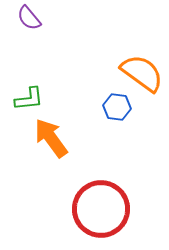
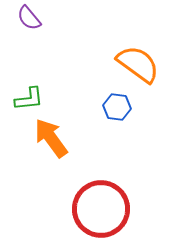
orange semicircle: moved 4 px left, 9 px up
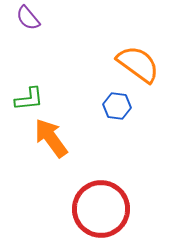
purple semicircle: moved 1 px left
blue hexagon: moved 1 px up
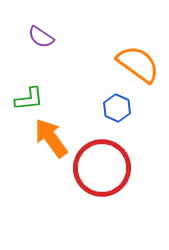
purple semicircle: moved 13 px right, 19 px down; rotated 16 degrees counterclockwise
blue hexagon: moved 2 px down; rotated 16 degrees clockwise
red circle: moved 1 px right, 41 px up
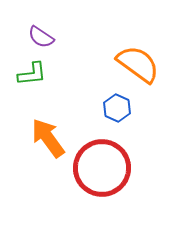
green L-shape: moved 3 px right, 25 px up
orange arrow: moved 3 px left
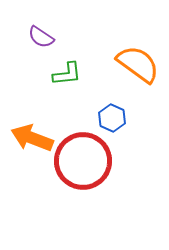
green L-shape: moved 35 px right
blue hexagon: moved 5 px left, 10 px down
orange arrow: moved 16 px left; rotated 33 degrees counterclockwise
red circle: moved 19 px left, 7 px up
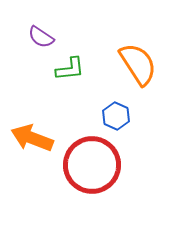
orange semicircle: rotated 21 degrees clockwise
green L-shape: moved 3 px right, 5 px up
blue hexagon: moved 4 px right, 2 px up
red circle: moved 9 px right, 4 px down
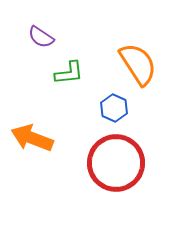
green L-shape: moved 1 px left, 4 px down
blue hexagon: moved 2 px left, 8 px up
red circle: moved 24 px right, 2 px up
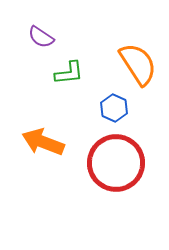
orange arrow: moved 11 px right, 4 px down
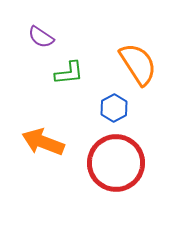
blue hexagon: rotated 8 degrees clockwise
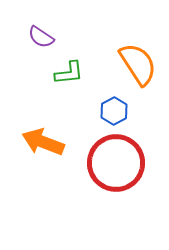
blue hexagon: moved 3 px down
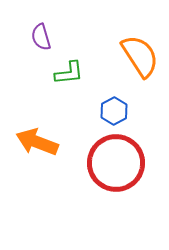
purple semicircle: rotated 40 degrees clockwise
orange semicircle: moved 2 px right, 8 px up
orange arrow: moved 6 px left
